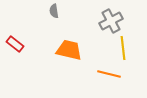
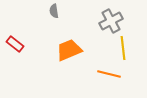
orange trapezoid: rotated 36 degrees counterclockwise
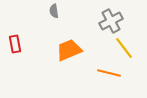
red rectangle: rotated 42 degrees clockwise
yellow line: moved 1 px right; rotated 30 degrees counterclockwise
orange line: moved 1 px up
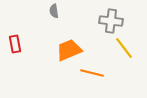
gray cross: rotated 35 degrees clockwise
orange line: moved 17 px left
